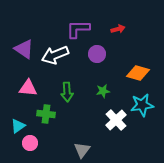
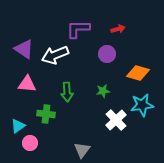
purple circle: moved 10 px right
pink triangle: moved 1 px left, 4 px up
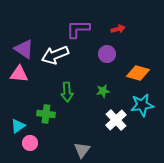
pink triangle: moved 8 px left, 10 px up
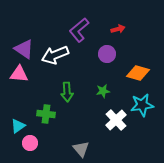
purple L-shape: moved 1 px right, 1 px down; rotated 40 degrees counterclockwise
gray triangle: moved 1 px left, 1 px up; rotated 18 degrees counterclockwise
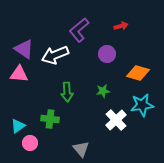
red arrow: moved 3 px right, 3 px up
green cross: moved 4 px right, 5 px down
